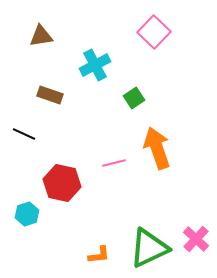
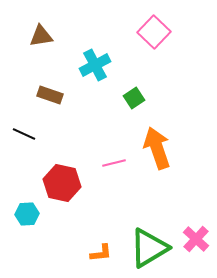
cyan hexagon: rotated 15 degrees clockwise
green triangle: rotated 6 degrees counterclockwise
orange L-shape: moved 2 px right, 2 px up
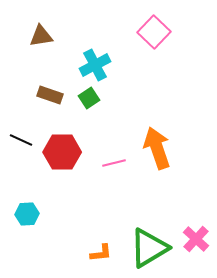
green square: moved 45 px left
black line: moved 3 px left, 6 px down
red hexagon: moved 31 px up; rotated 12 degrees counterclockwise
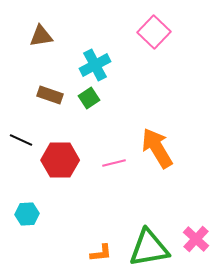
orange arrow: rotated 12 degrees counterclockwise
red hexagon: moved 2 px left, 8 px down
green triangle: rotated 21 degrees clockwise
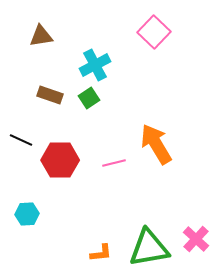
orange arrow: moved 1 px left, 4 px up
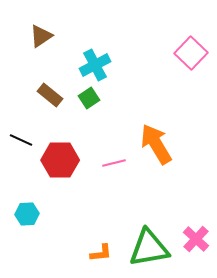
pink square: moved 37 px right, 21 px down
brown triangle: rotated 25 degrees counterclockwise
brown rectangle: rotated 20 degrees clockwise
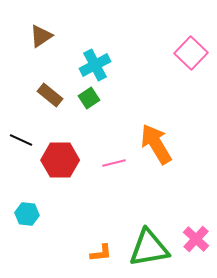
cyan hexagon: rotated 10 degrees clockwise
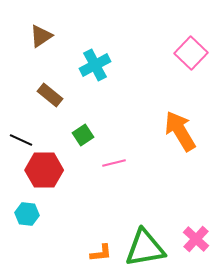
green square: moved 6 px left, 37 px down
orange arrow: moved 24 px right, 13 px up
red hexagon: moved 16 px left, 10 px down
green triangle: moved 4 px left
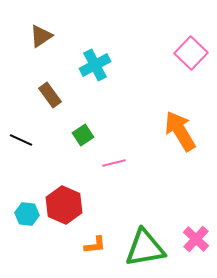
brown rectangle: rotated 15 degrees clockwise
red hexagon: moved 20 px right, 35 px down; rotated 24 degrees clockwise
orange L-shape: moved 6 px left, 8 px up
